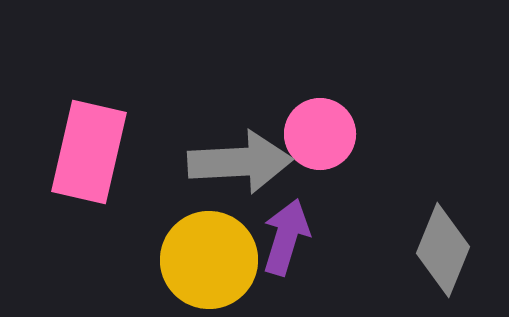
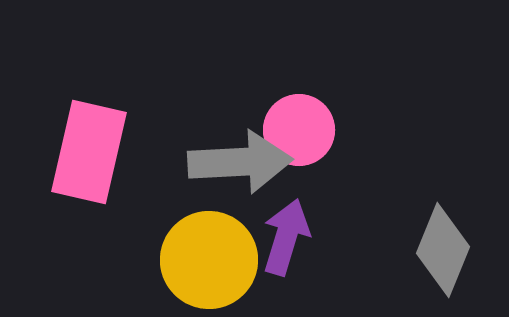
pink circle: moved 21 px left, 4 px up
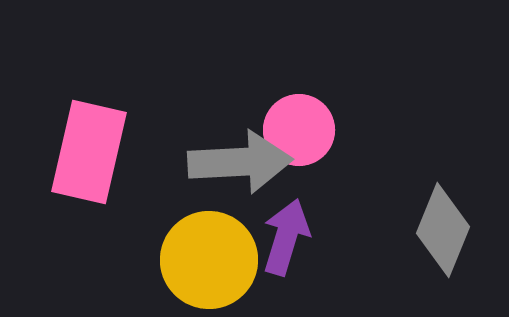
gray diamond: moved 20 px up
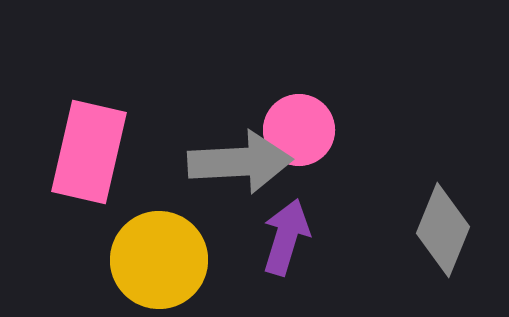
yellow circle: moved 50 px left
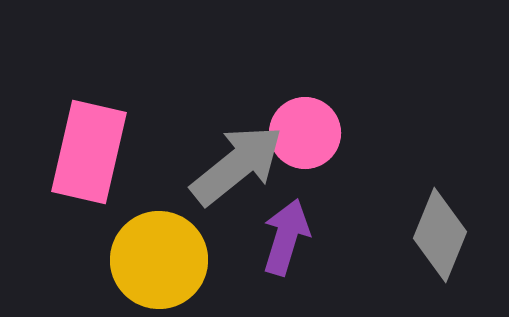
pink circle: moved 6 px right, 3 px down
gray arrow: moved 3 px left, 3 px down; rotated 36 degrees counterclockwise
gray diamond: moved 3 px left, 5 px down
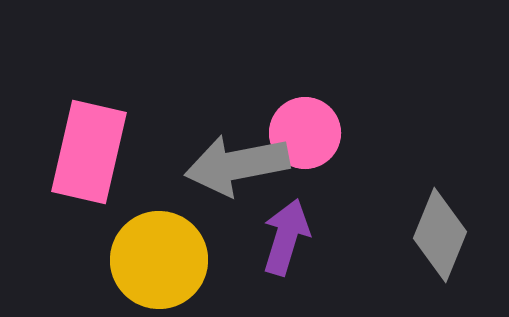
gray arrow: rotated 152 degrees counterclockwise
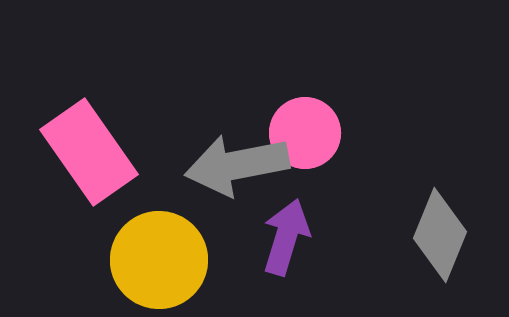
pink rectangle: rotated 48 degrees counterclockwise
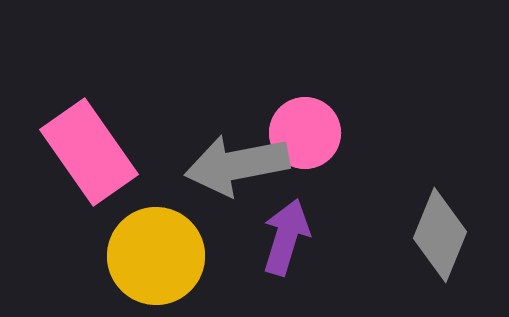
yellow circle: moved 3 px left, 4 px up
